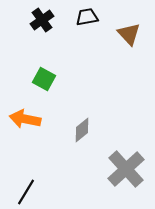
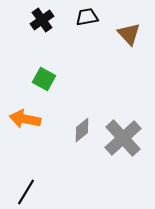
gray cross: moved 3 px left, 31 px up
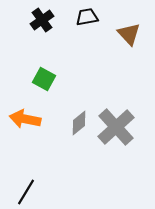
gray diamond: moved 3 px left, 7 px up
gray cross: moved 7 px left, 11 px up
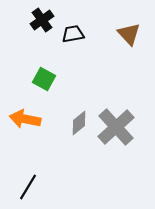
black trapezoid: moved 14 px left, 17 px down
black line: moved 2 px right, 5 px up
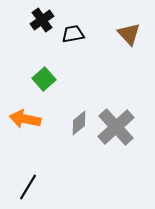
green square: rotated 20 degrees clockwise
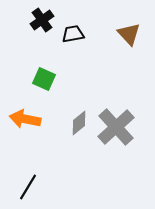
green square: rotated 25 degrees counterclockwise
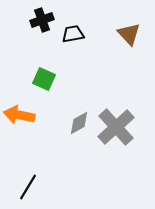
black cross: rotated 15 degrees clockwise
orange arrow: moved 6 px left, 4 px up
gray diamond: rotated 10 degrees clockwise
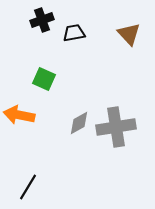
black trapezoid: moved 1 px right, 1 px up
gray cross: rotated 33 degrees clockwise
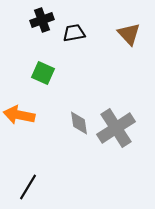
green square: moved 1 px left, 6 px up
gray diamond: rotated 70 degrees counterclockwise
gray cross: moved 1 px down; rotated 24 degrees counterclockwise
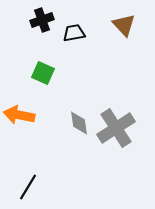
brown triangle: moved 5 px left, 9 px up
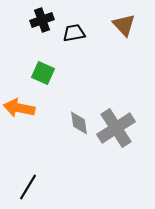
orange arrow: moved 7 px up
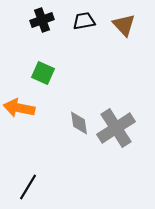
black trapezoid: moved 10 px right, 12 px up
